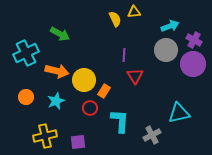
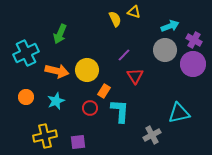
yellow triangle: rotated 24 degrees clockwise
green arrow: rotated 84 degrees clockwise
gray circle: moved 1 px left
purple line: rotated 40 degrees clockwise
yellow circle: moved 3 px right, 10 px up
cyan L-shape: moved 10 px up
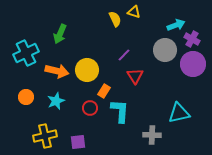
cyan arrow: moved 6 px right, 1 px up
purple cross: moved 2 px left, 1 px up
gray cross: rotated 30 degrees clockwise
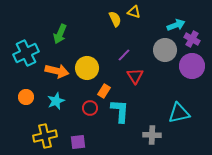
purple circle: moved 1 px left, 2 px down
yellow circle: moved 2 px up
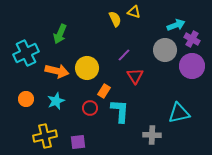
orange circle: moved 2 px down
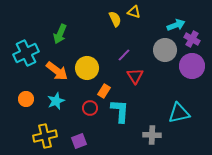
orange arrow: rotated 25 degrees clockwise
purple square: moved 1 px right, 1 px up; rotated 14 degrees counterclockwise
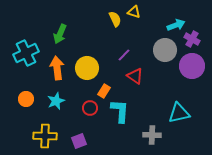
orange arrow: moved 3 px up; rotated 135 degrees counterclockwise
red triangle: rotated 24 degrees counterclockwise
yellow cross: rotated 15 degrees clockwise
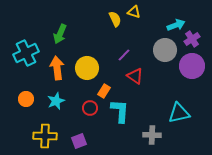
purple cross: rotated 28 degrees clockwise
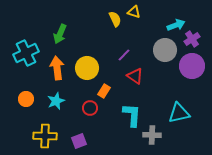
cyan L-shape: moved 12 px right, 4 px down
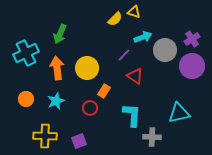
yellow semicircle: rotated 70 degrees clockwise
cyan arrow: moved 33 px left, 12 px down
gray cross: moved 2 px down
